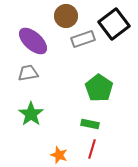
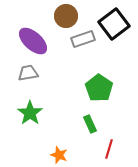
green star: moved 1 px left, 1 px up
green rectangle: rotated 54 degrees clockwise
red line: moved 17 px right
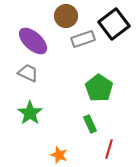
gray trapezoid: rotated 35 degrees clockwise
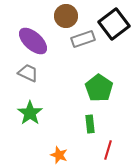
green rectangle: rotated 18 degrees clockwise
red line: moved 1 px left, 1 px down
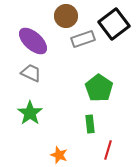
gray trapezoid: moved 3 px right
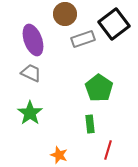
brown circle: moved 1 px left, 2 px up
purple ellipse: moved 1 px up; rotated 28 degrees clockwise
